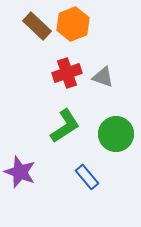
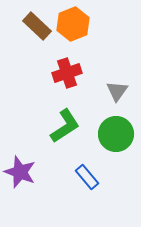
gray triangle: moved 14 px right, 14 px down; rotated 45 degrees clockwise
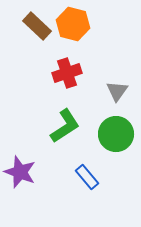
orange hexagon: rotated 24 degrees counterclockwise
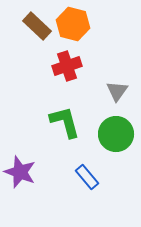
red cross: moved 7 px up
green L-shape: moved 4 px up; rotated 72 degrees counterclockwise
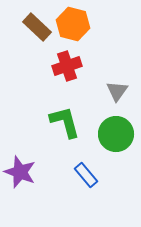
brown rectangle: moved 1 px down
blue rectangle: moved 1 px left, 2 px up
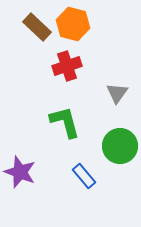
gray triangle: moved 2 px down
green circle: moved 4 px right, 12 px down
blue rectangle: moved 2 px left, 1 px down
